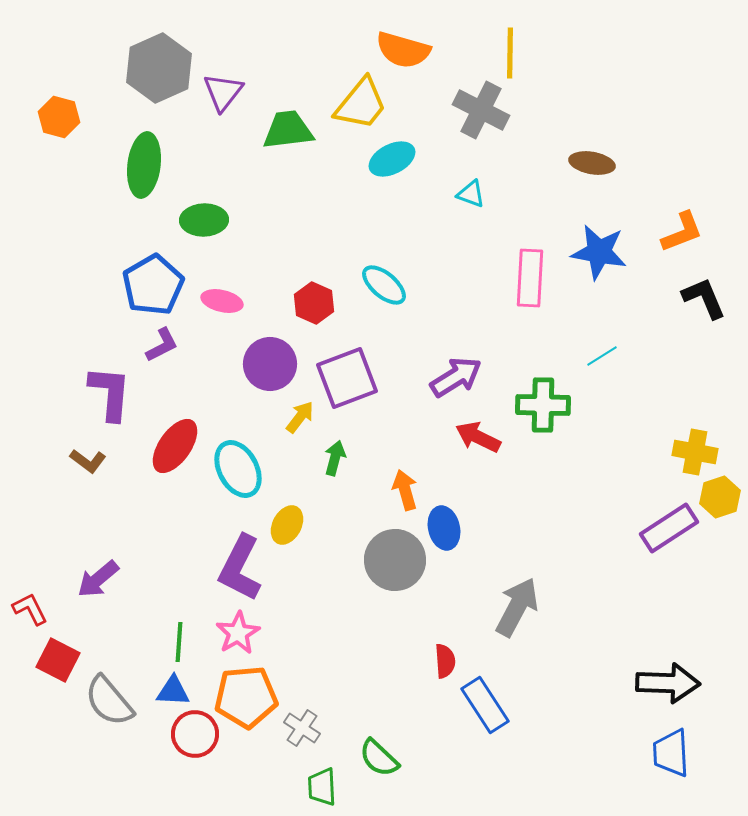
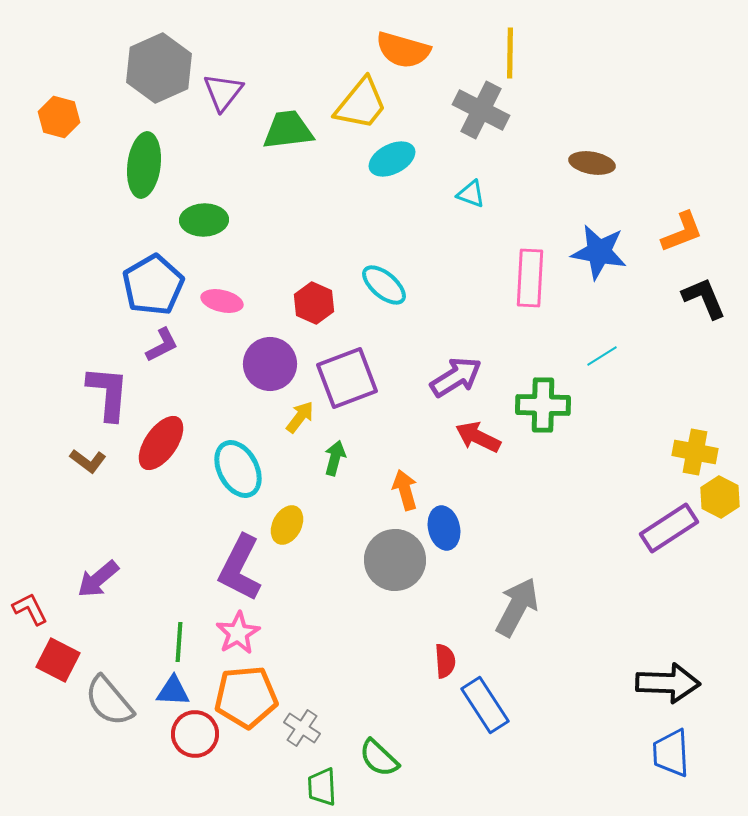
purple L-shape at (110, 393): moved 2 px left
red ellipse at (175, 446): moved 14 px left, 3 px up
yellow hexagon at (720, 497): rotated 15 degrees counterclockwise
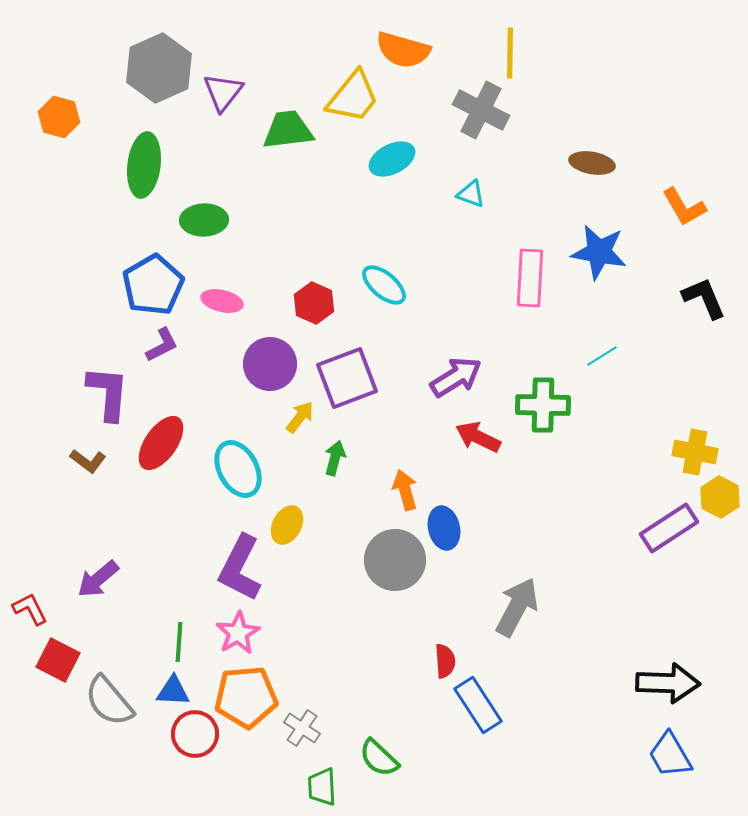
yellow trapezoid at (361, 104): moved 8 px left, 7 px up
orange L-shape at (682, 232): moved 2 px right, 25 px up; rotated 81 degrees clockwise
blue rectangle at (485, 705): moved 7 px left
blue trapezoid at (671, 753): moved 1 px left, 2 px down; rotated 27 degrees counterclockwise
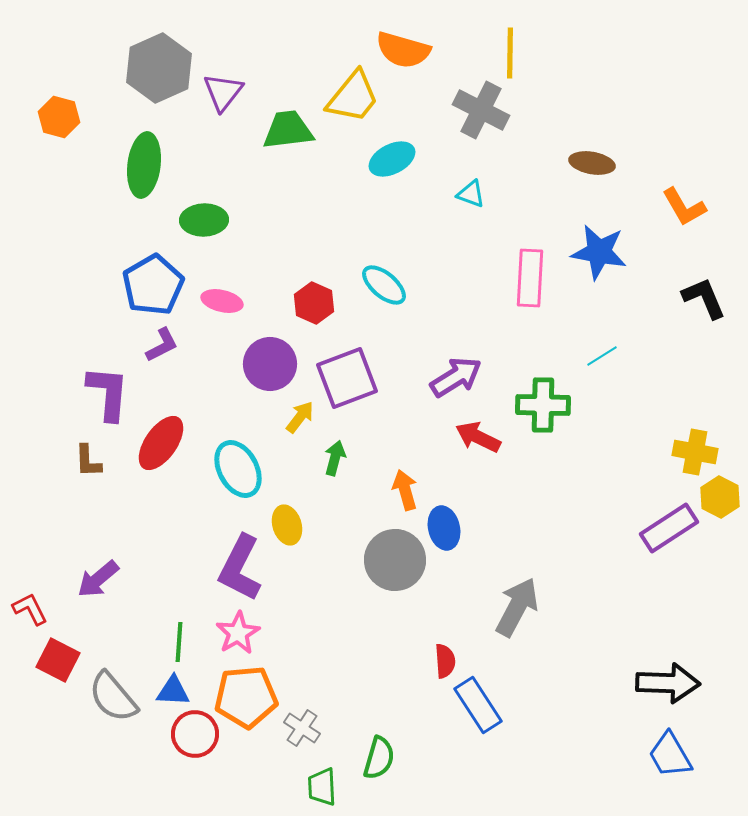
brown L-shape at (88, 461): rotated 51 degrees clockwise
yellow ellipse at (287, 525): rotated 45 degrees counterclockwise
gray semicircle at (109, 701): moved 4 px right, 4 px up
green semicircle at (379, 758): rotated 117 degrees counterclockwise
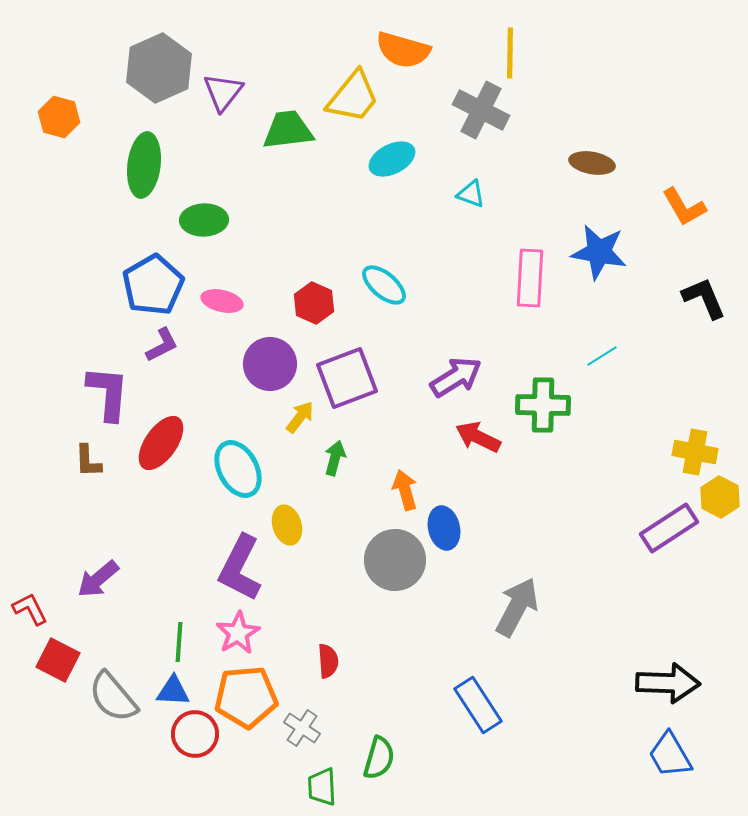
red semicircle at (445, 661): moved 117 px left
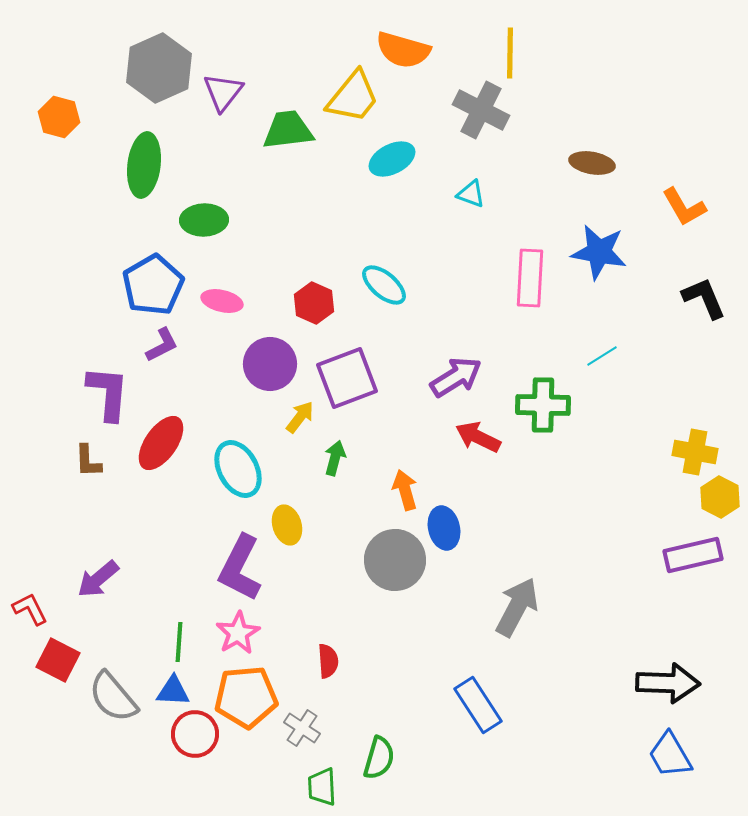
purple rectangle at (669, 528): moved 24 px right, 27 px down; rotated 20 degrees clockwise
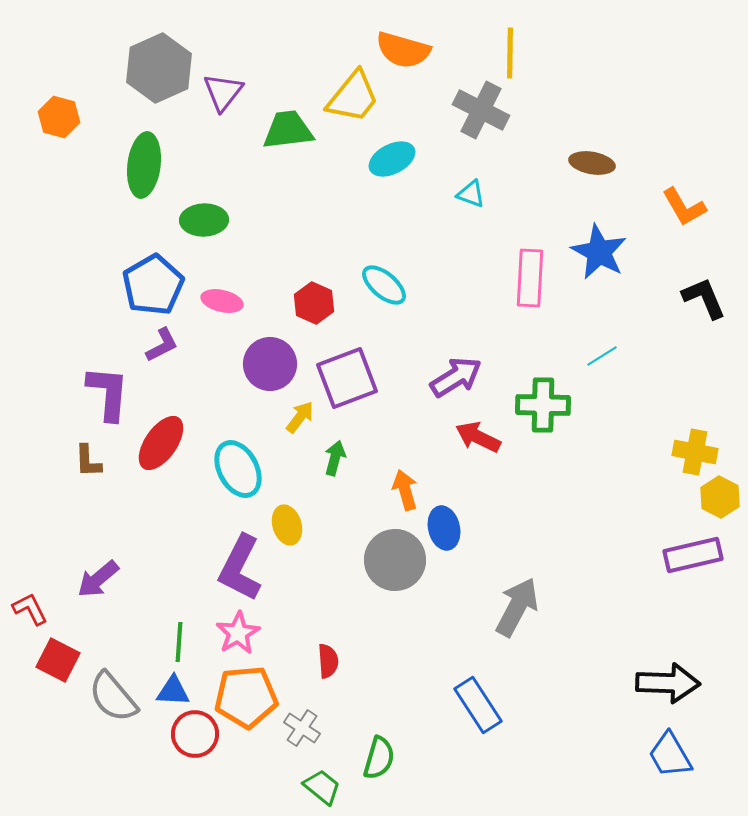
blue star at (599, 252): rotated 18 degrees clockwise
green trapezoid at (322, 787): rotated 132 degrees clockwise
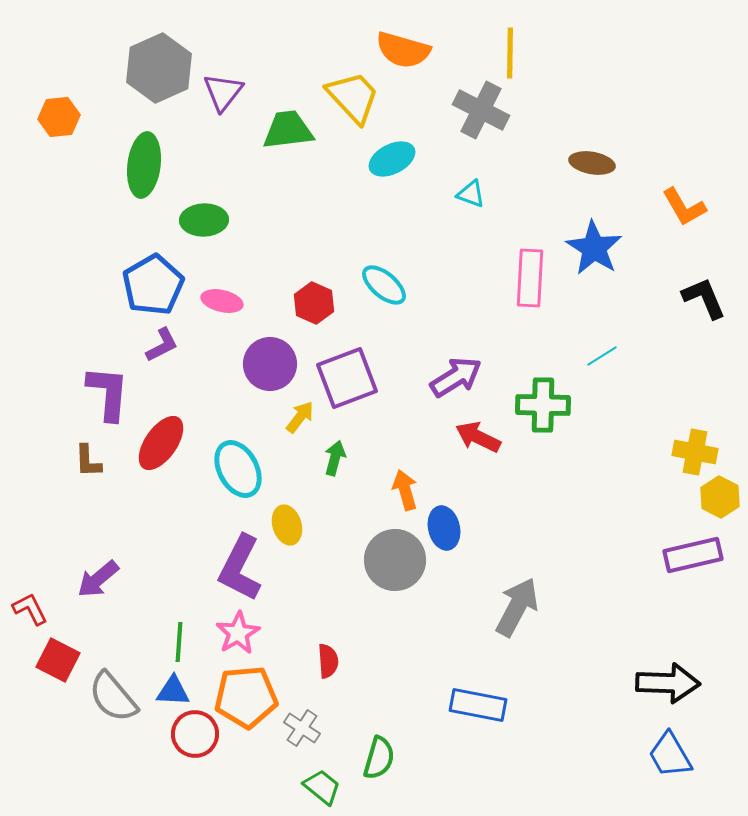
yellow trapezoid at (353, 97): rotated 82 degrees counterclockwise
orange hexagon at (59, 117): rotated 21 degrees counterclockwise
blue star at (599, 252): moved 5 px left, 4 px up; rotated 4 degrees clockwise
blue rectangle at (478, 705): rotated 46 degrees counterclockwise
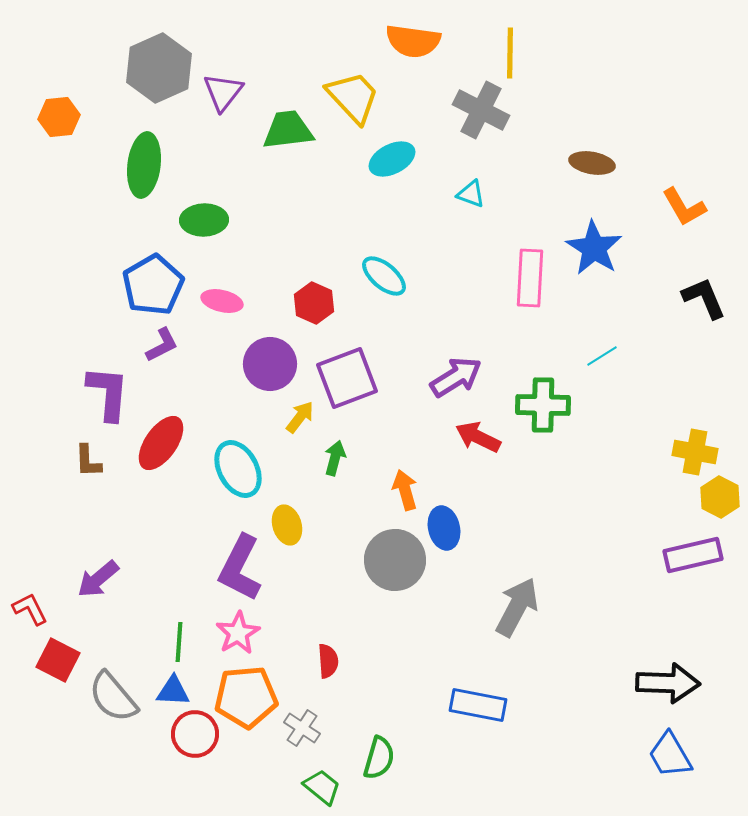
orange semicircle at (403, 50): moved 10 px right, 9 px up; rotated 8 degrees counterclockwise
cyan ellipse at (384, 285): moved 9 px up
